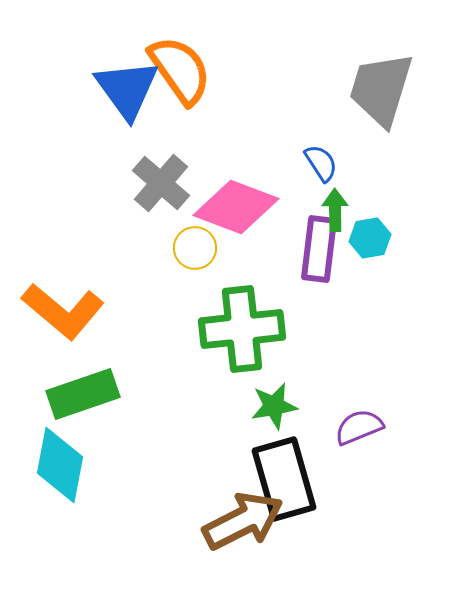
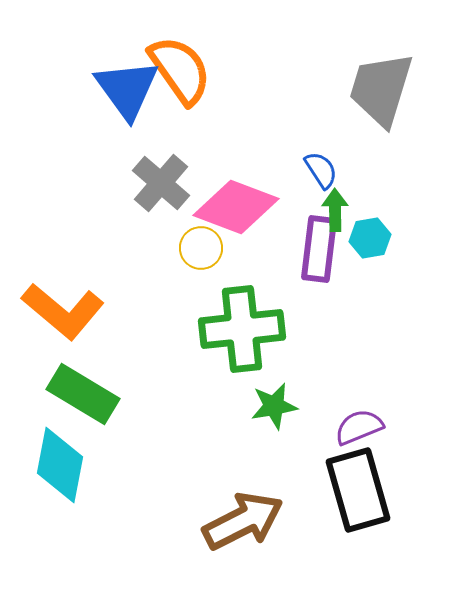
blue semicircle: moved 7 px down
yellow circle: moved 6 px right
green rectangle: rotated 50 degrees clockwise
black rectangle: moved 74 px right, 11 px down
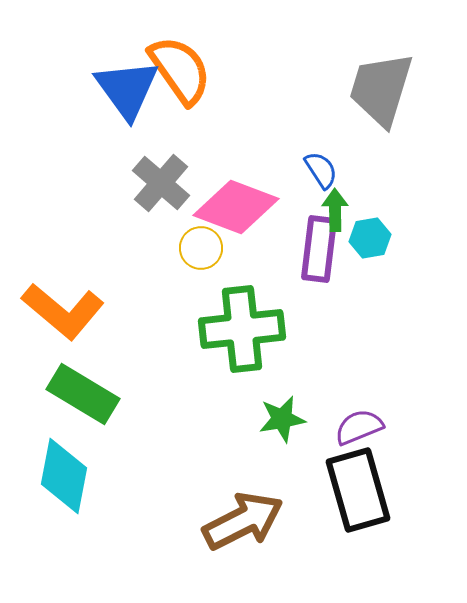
green star: moved 8 px right, 13 px down
cyan diamond: moved 4 px right, 11 px down
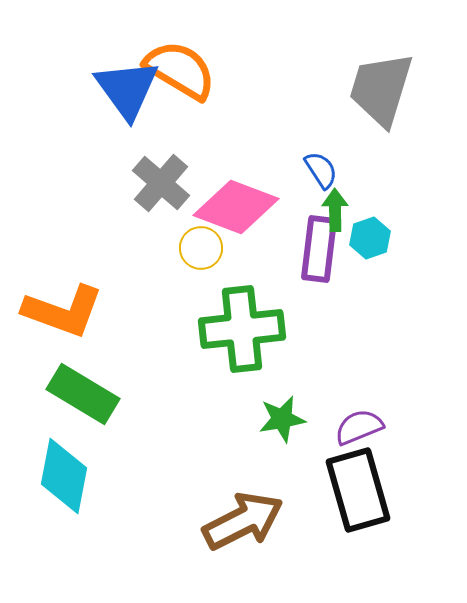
orange semicircle: rotated 24 degrees counterclockwise
cyan hexagon: rotated 9 degrees counterclockwise
orange L-shape: rotated 20 degrees counterclockwise
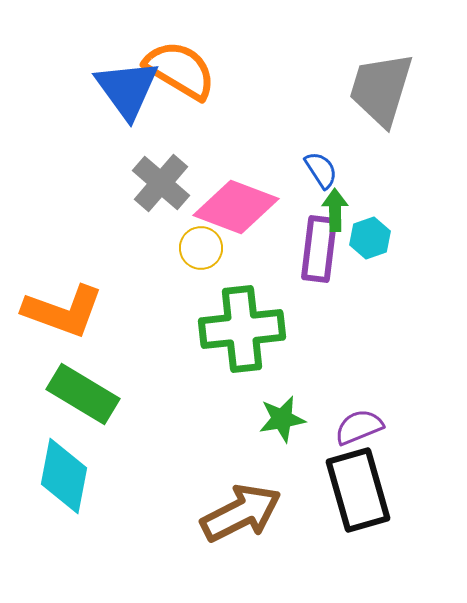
brown arrow: moved 2 px left, 8 px up
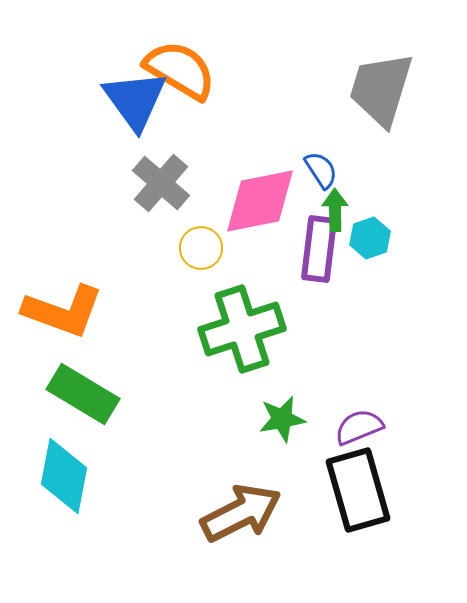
blue triangle: moved 8 px right, 11 px down
pink diamond: moved 24 px right, 6 px up; rotated 32 degrees counterclockwise
green cross: rotated 12 degrees counterclockwise
